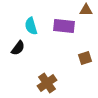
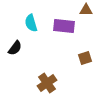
cyan semicircle: moved 3 px up
black semicircle: moved 3 px left
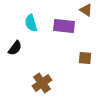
brown triangle: rotated 32 degrees clockwise
brown square: rotated 24 degrees clockwise
brown cross: moved 5 px left
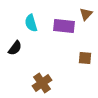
brown triangle: moved 4 px down; rotated 40 degrees clockwise
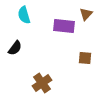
cyan semicircle: moved 7 px left, 8 px up
